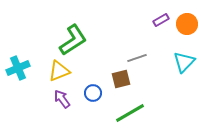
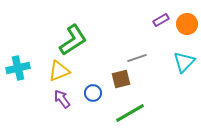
cyan cross: rotated 10 degrees clockwise
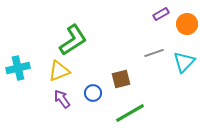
purple rectangle: moved 6 px up
gray line: moved 17 px right, 5 px up
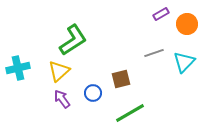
yellow triangle: rotated 20 degrees counterclockwise
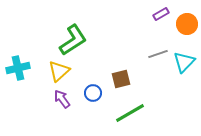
gray line: moved 4 px right, 1 px down
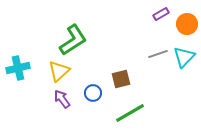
cyan triangle: moved 5 px up
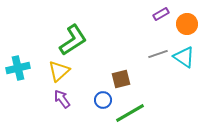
cyan triangle: rotated 40 degrees counterclockwise
blue circle: moved 10 px right, 7 px down
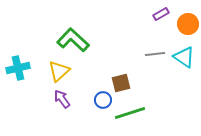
orange circle: moved 1 px right
green L-shape: rotated 104 degrees counterclockwise
gray line: moved 3 px left; rotated 12 degrees clockwise
brown square: moved 4 px down
green line: rotated 12 degrees clockwise
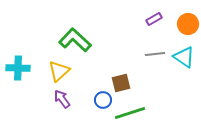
purple rectangle: moved 7 px left, 5 px down
green L-shape: moved 2 px right
cyan cross: rotated 15 degrees clockwise
